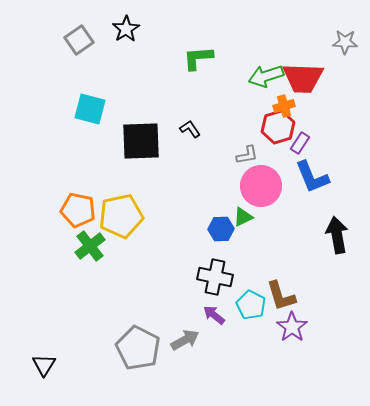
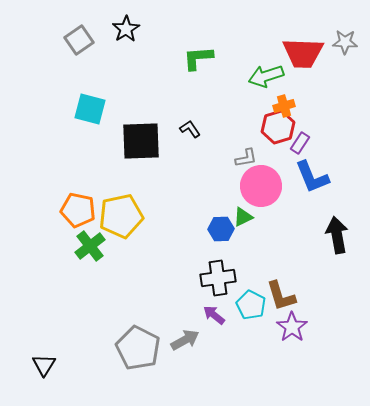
red trapezoid: moved 25 px up
gray L-shape: moved 1 px left, 3 px down
black cross: moved 3 px right, 1 px down; rotated 20 degrees counterclockwise
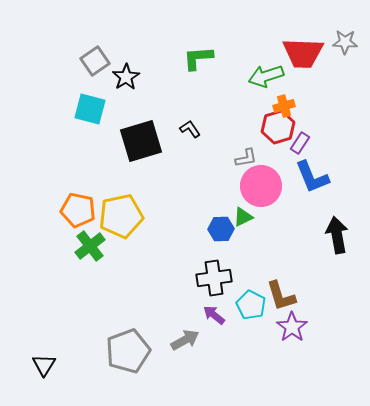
black star: moved 48 px down
gray square: moved 16 px right, 21 px down
black square: rotated 15 degrees counterclockwise
black cross: moved 4 px left
gray pentagon: moved 10 px left, 3 px down; rotated 24 degrees clockwise
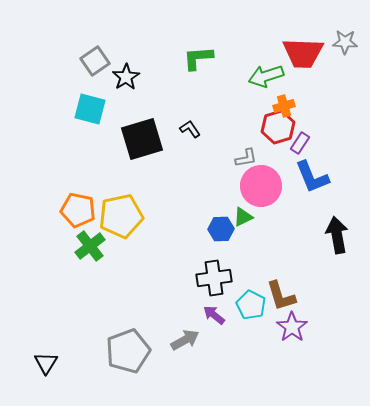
black square: moved 1 px right, 2 px up
black triangle: moved 2 px right, 2 px up
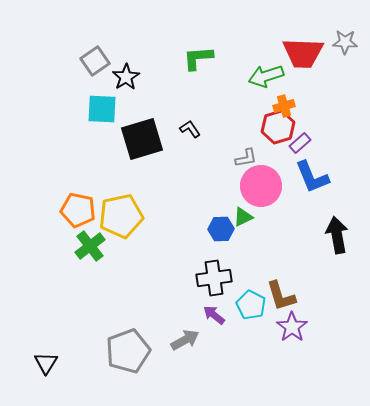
cyan square: moved 12 px right; rotated 12 degrees counterclockwise
purple rectangle: rotated 15 degrees clockwise
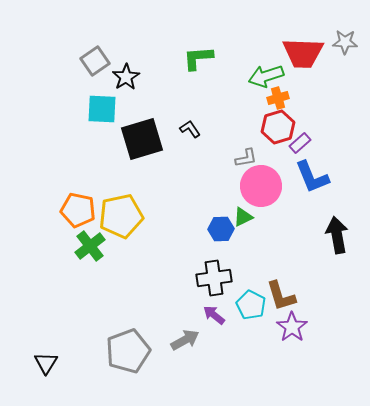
orange cross: moved 6 px left, 8 px up
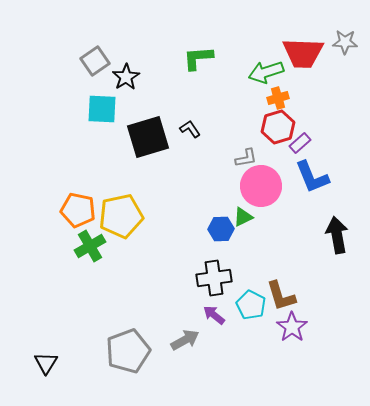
green arrow: moved 4 px up
black square: moved 6 px right, 2 px up
green cross: rotated 8 degrees clockwise
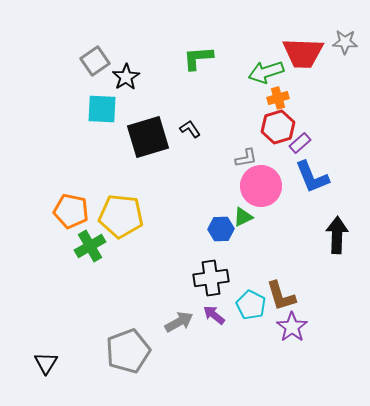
orange pentagon: moved 7 px left, 1 px down
yellow pentagon: rotated 18 degrees clockwise
black arrow: rotated 12 degrees clockwise
black cross: moved 3 px left
gray arrow: moved 6 px left, 18 px up
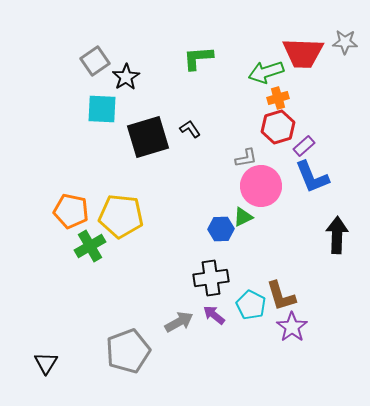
purple rectangle: moved 4 px right, 3 px down
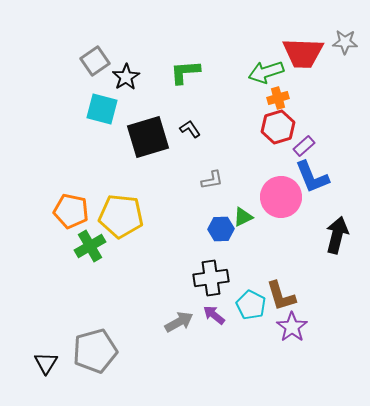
green L-shape: moved 13 px left, 14 px down
cyan square: rotated 12 degrees clockwise
gray L-shape: moved 34 px left, 22 px down
pink circle: moved 20 px right, 11 px down
black arrow: rotated 12 degrees clockwise
gray pentagon: moved 33 px left; rotated 6 degrees clockwise
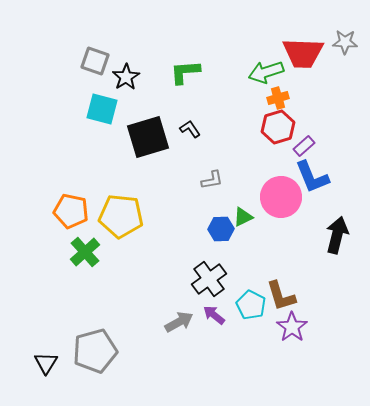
gray square: rotated 36 degrees counterclockwise
green cross: moved 5 px left, 6 px down; rotated 12 degrees counterclockwise
black cross: moved 2 px left, 1 px down; rotated 28 degrees counterclockwise
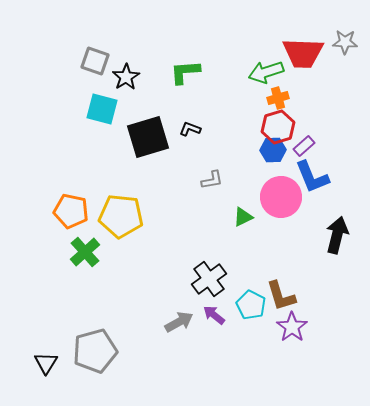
black L-shape: rotated 35 degrees counterclockwise
blue hexagon: moved 52 px right, 79 px up
